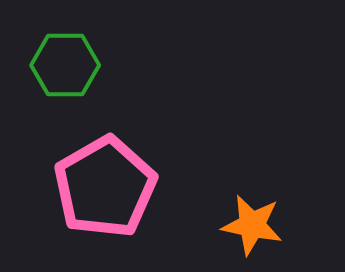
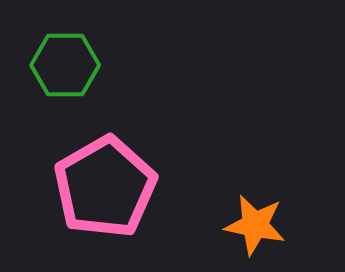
orange star: moved 3 px right
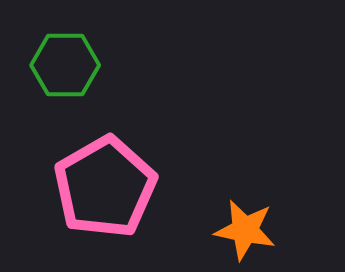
orange star: moved 10 px left, 5 px down
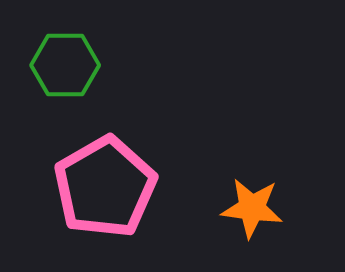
orange star: moved 7 px right, 22 px up; rotated 4 degrees counterclockwise
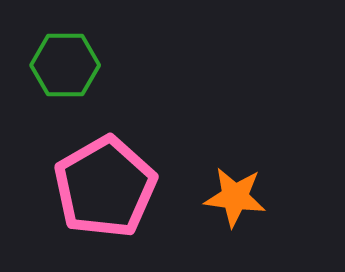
orange star: moved 17 px left, 11 px up
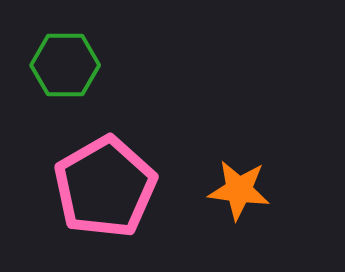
orange star: moved 4 px right, 7 px up
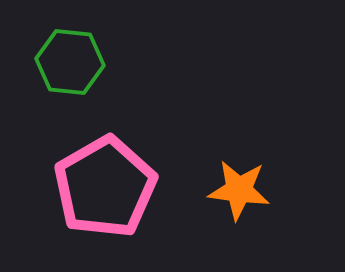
green hexagon: moved 5 px right, 3 px up; rotated 6 degrees clockwise
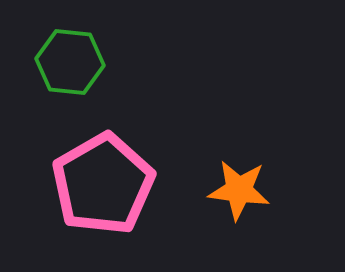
pink pentagon: moved 2 px left, 3 px up
